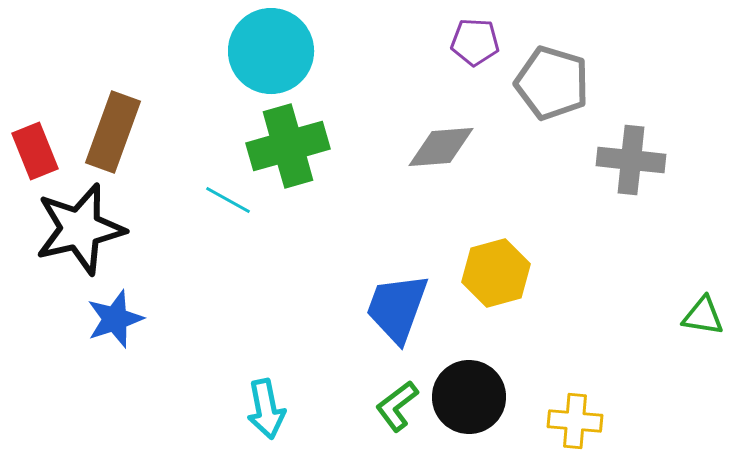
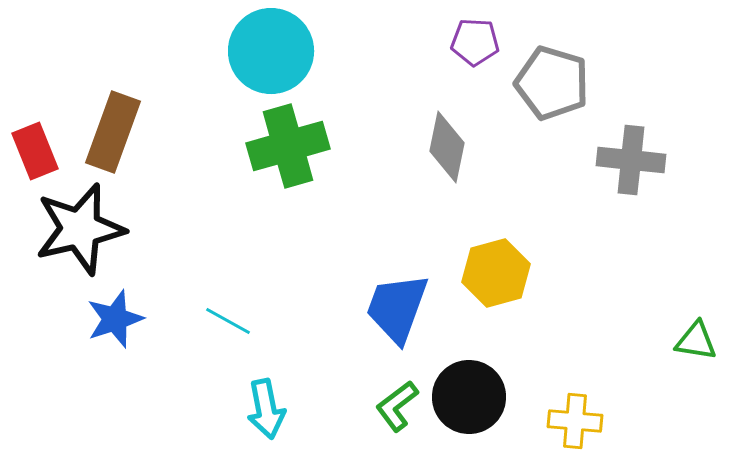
gray diamond: moved 6 px right; rotated 74 degrees counterclockwise
cyan line: moved 121 px down
green triangle: moved 7 px left, 25 px down
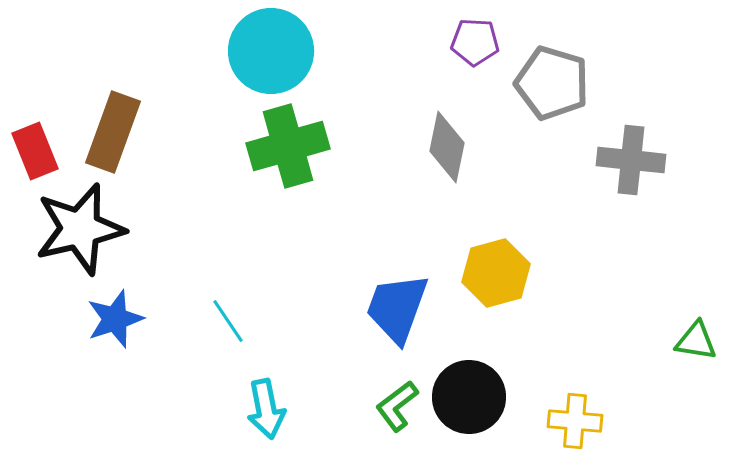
cyan line: rotated 27 degrees clockwise
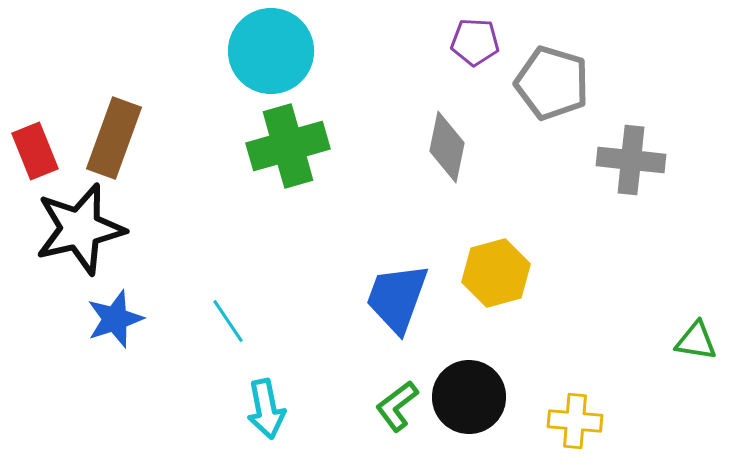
brown rectangle: moved 1 px right, 6 px down
blue trapezoid: moved 10 px up
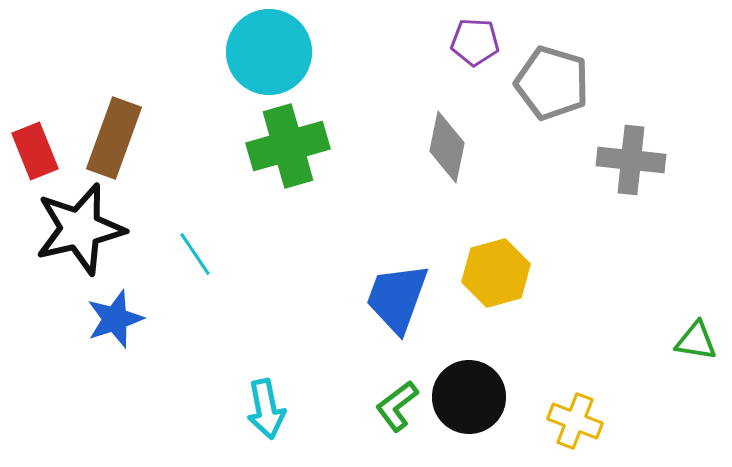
cyan circle: moved 2 px left, 1 px down
cyan line: moved 33 px left, 67 px up
yellow cross: rotated 16 degrees clockwise
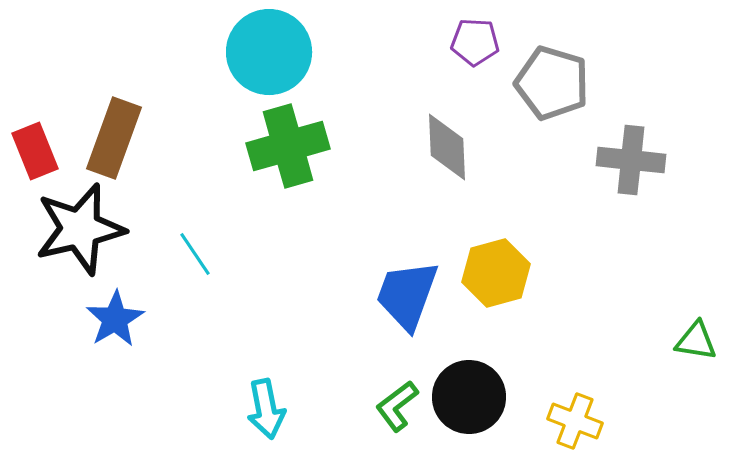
gray diamond: rotated 14 degrees counterclockwise
blue trapezoid: moved 10 px right, 3 px up
blue star: rotated 12 degrees counterclockwise
